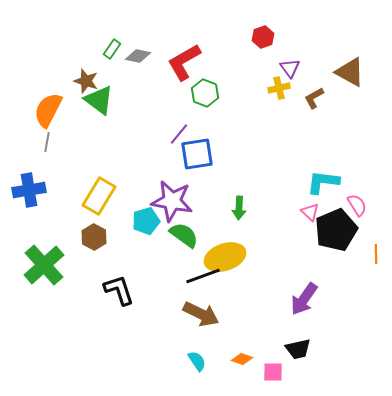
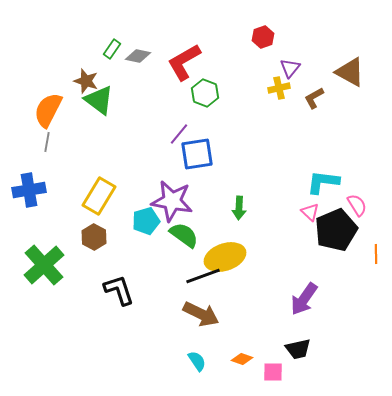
purple triangle: rotated 15 degrees clockwise
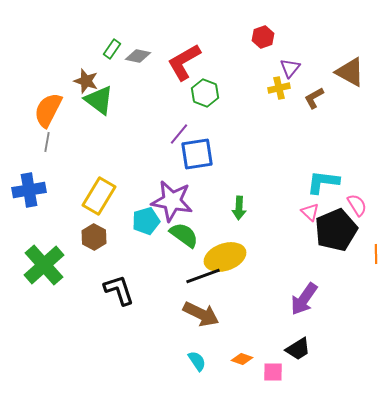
black trapezoid: rotated 20 degrees counterclockwise
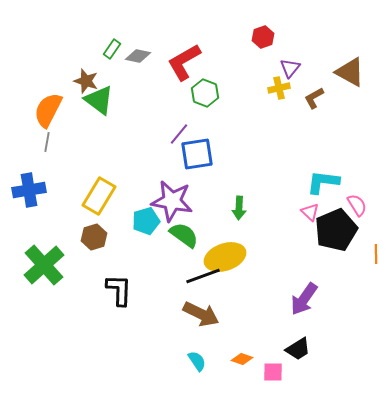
brown hexagon: rotated 15 degrees clockwise
black L-shape: rotated 20 degrees clockwise
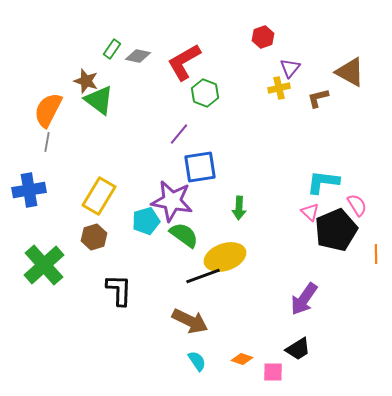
brown L-shape: moved 4 px right; rotated 15 degrees clockwise
blue square: moved 3 px right, 13 px down
brown arrow: moved 11 px left, 7 px down
